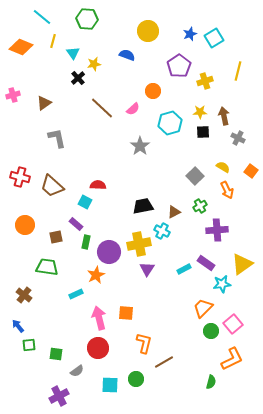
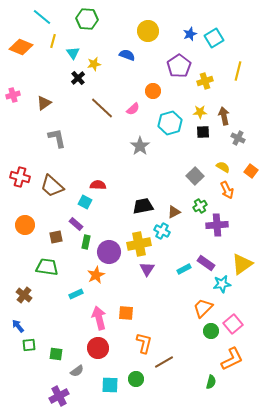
purple cross at (217, 230): moved 5 px up
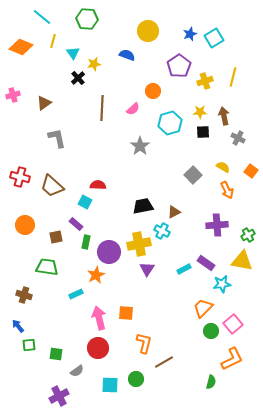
yellow line at (238, 71): moved 5 px left, 6 px down
brown line at (102, 108): rotated 50 degrees clockwise
gray square at (195, 176): moved 2 px left, 1 px up
green cross at (200, 206): moved 48 px right, 29 px down
yellow triangle at (242, 264): moved 3 px up; rotated 45 degrees clockwise
brown cross at (24, 295): rotated 21 degrees counterclockwise
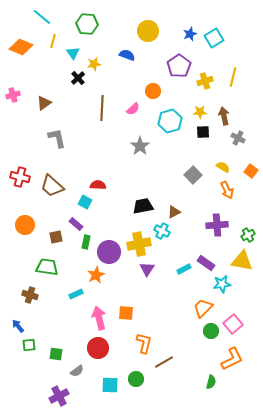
green hexagon at (87, 19): moved 5 px down
cyan hexagon at (170, 123): moved 2 px up
brown cross at (24, 295): moved 6 px right
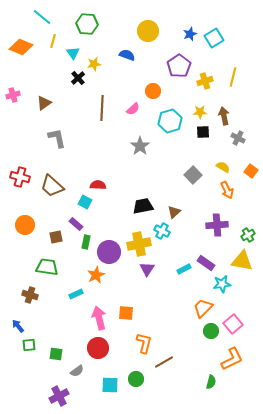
brown triangle at (174, 212): rotated 16 degrees counterclockwise
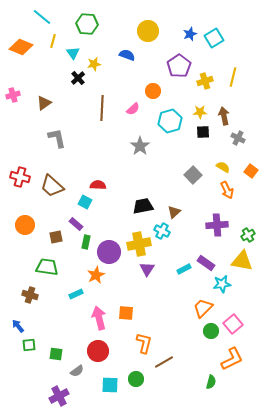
red circle at (98, 348): moved 3 px down
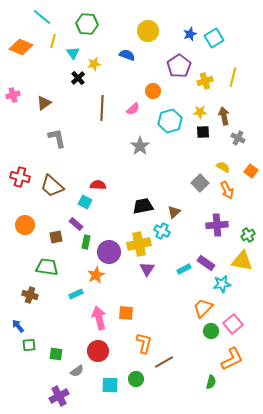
gray square at (193, 175): moved 7 px right, 8 px down
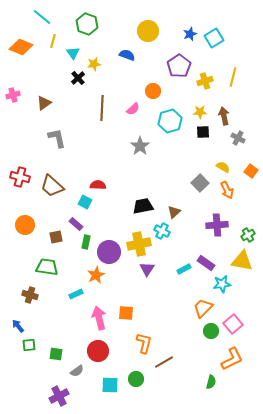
green hexagon at (87, 24): rotated 15 degrees clockwise
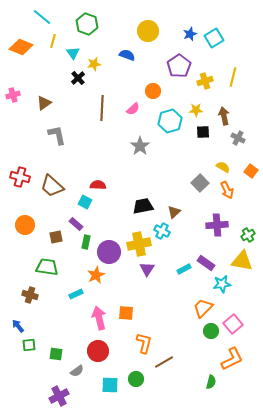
yellow star at (200, 112): moved 4 px left, 2 px up
gray L-shape at (57, 138): moved 3 px up
